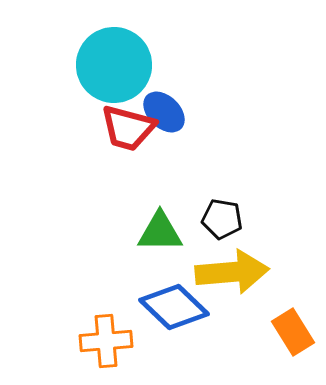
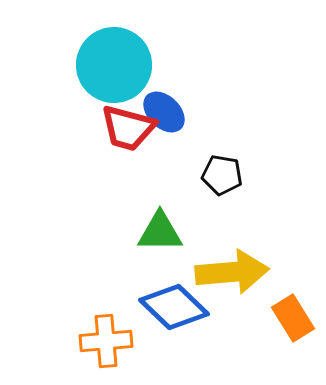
black pentagon: moved 44 px up
orange rectangle: moved 14 px up
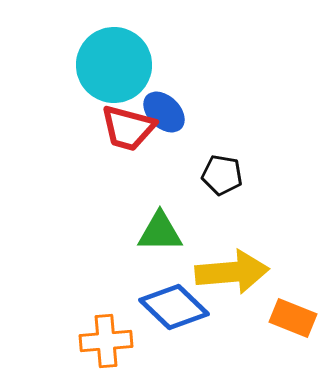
orange rectangle: rotated 36 degrees counterclockwise
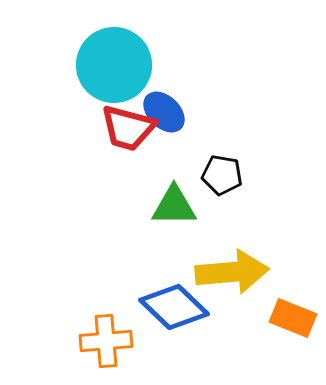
green triangle: moved 14 px right, 26 px up
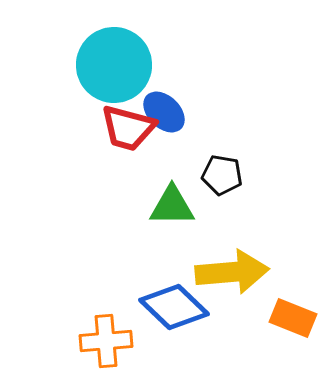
green triangle: moved 2 px left
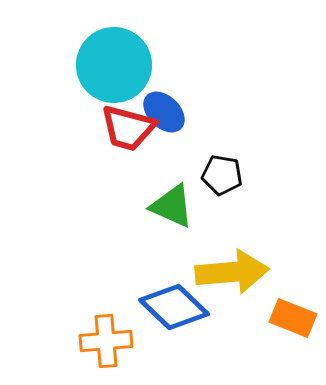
green triangle: rotated 24 degrees clockwise
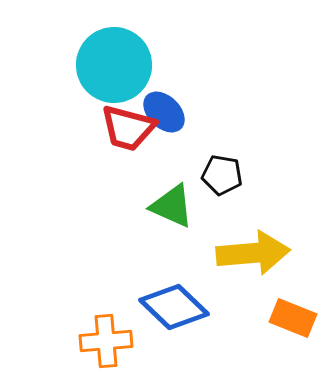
yellow arrow: moved 21 px right, 19 px up
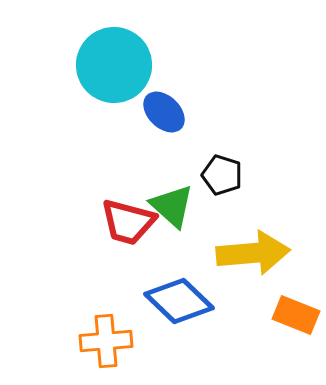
red trapezoid: moved 94 px down
black pentagon: rotated 9 degrees clockwise
green triangle: rotated 18 degrees clockwise
blue diamond: moved 5 px right, 6 px up
orange rectangle: moved 3 px right, 3 px up
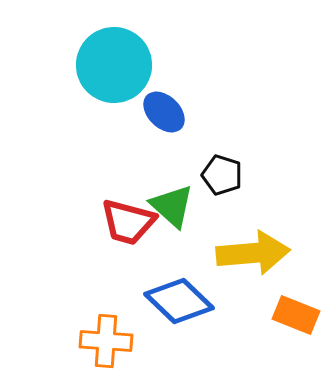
orange cross: rotated 9 degrees clockwise
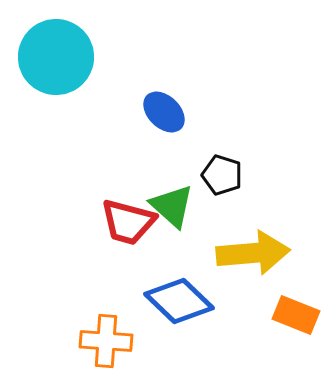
cyan circle: moved 58 px left, 8 px up
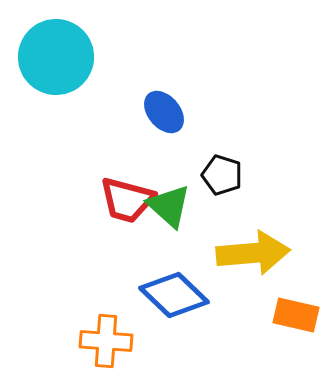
blue ellipse: rotated 6 degrees clockwise
green triangle: moved 3 px left
red trapezoid: moved 1 px left, 22 px up
blue diamond: moved 5 px left, 6 px up
orange rectangle: rotated 9 degrees counterclockwise
